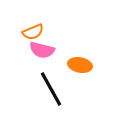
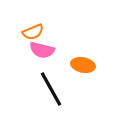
orange ellipse: moved 3 px right
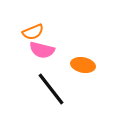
black line: rotated 9 degrees counterclockwise
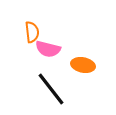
orange semicircle: moved 1 px left; rotated 75 degrees counterclockwise
pink semicircle: moved 6 px right, 1 px up
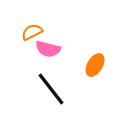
orange semicircle: rotated 110 degrees counterclockwise
orange ellipse: moved 12 px right; rotated 70 degrees counterclockwise
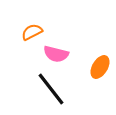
pink semicircle: moved 8 px right, 5 px down
orange ellipse: moved 5 px right, 2 px down
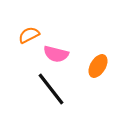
orange semicircle: moved 3 px left, 3 px down
orange ellipse: moved 2 px left, 1 px up
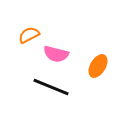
black line: moved 2 px up; rotated 30 degrees counterclockwise
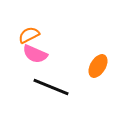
pink semicircle: moved 21 px left; rotated 10 degrees clockwise
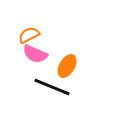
orange ellipse: moved 31 px left
black line: moved 1 px right
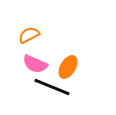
pink semicircle: moved 10 px down
orange ellipse: moved 1 px right, 1 px down
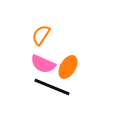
orange semicircle: moved 12 px right; rotated 30 degrees counterclockwise
pink semicircle: moved 8 px right
